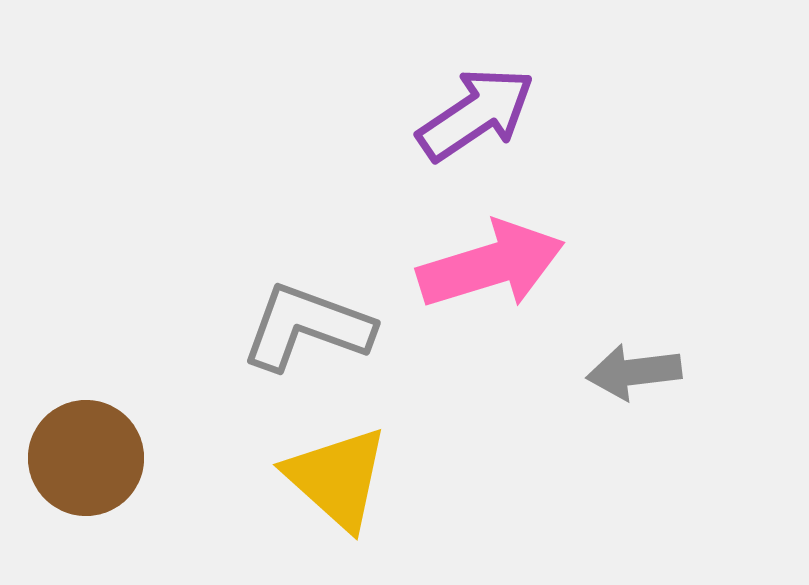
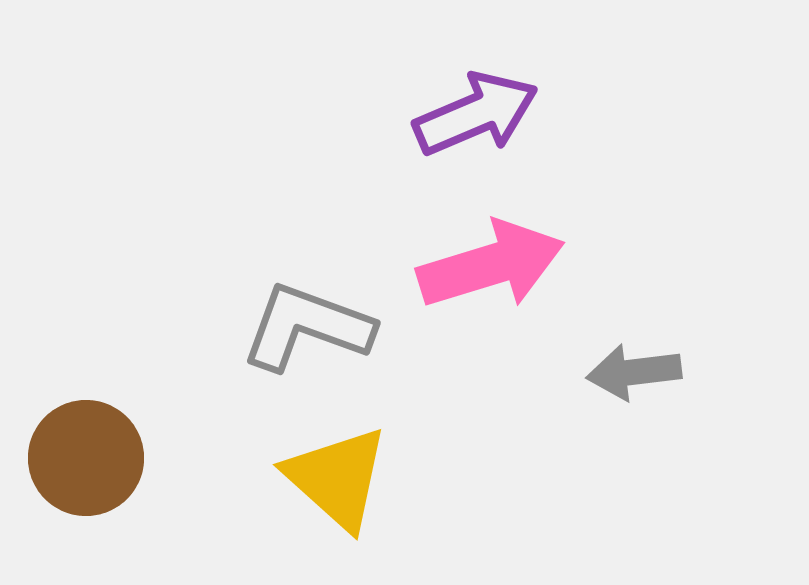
purple arrow: rotated 11 degrees clockwise
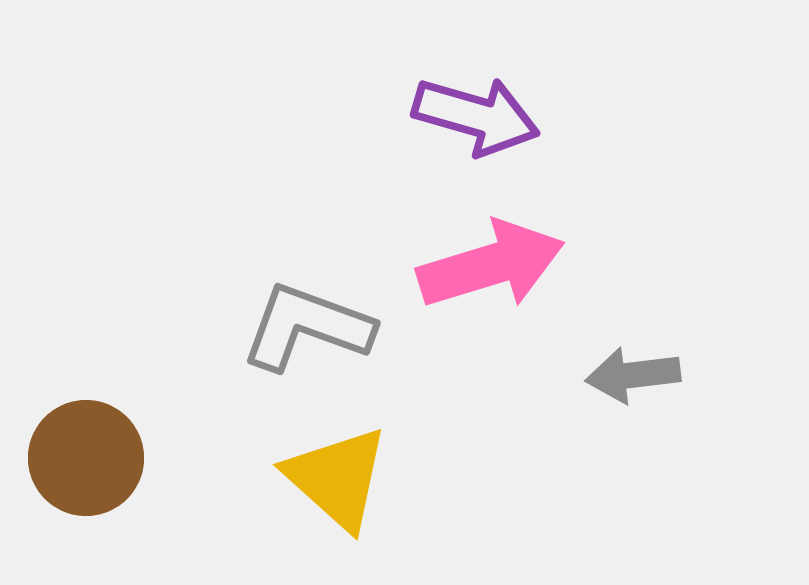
purple arrow: moved 2 px down; rotated 39 degrees clockwise
gray arrow: moved 1 px left, 3 px down
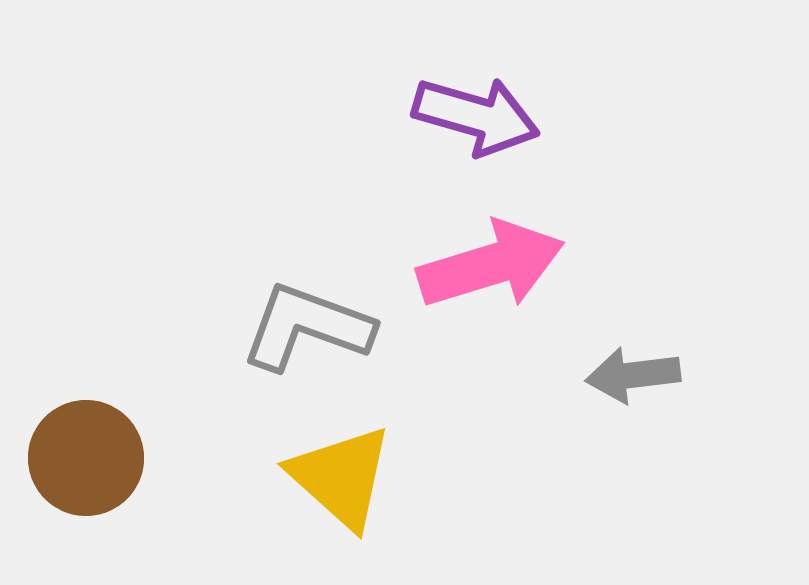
yellow triangle: moved 4 px right, 1 px up
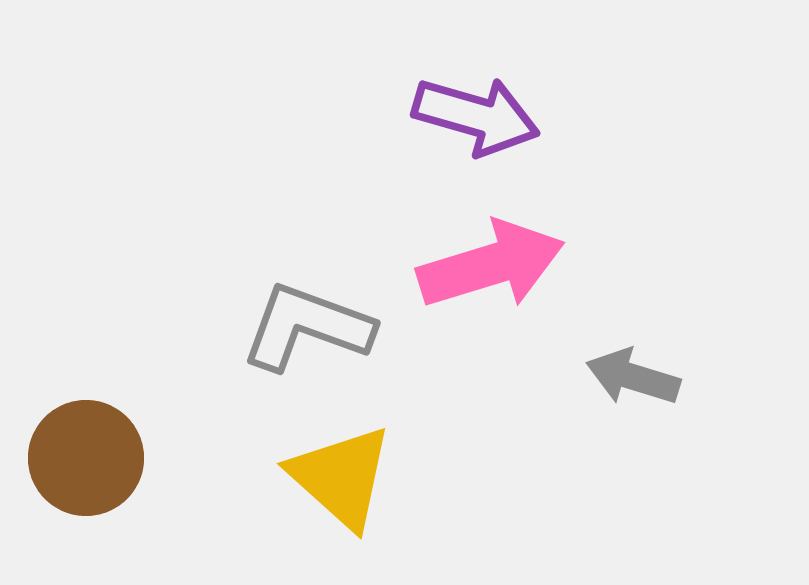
gray arrow: moved 2 px down; rotated 24 degrees clockwise
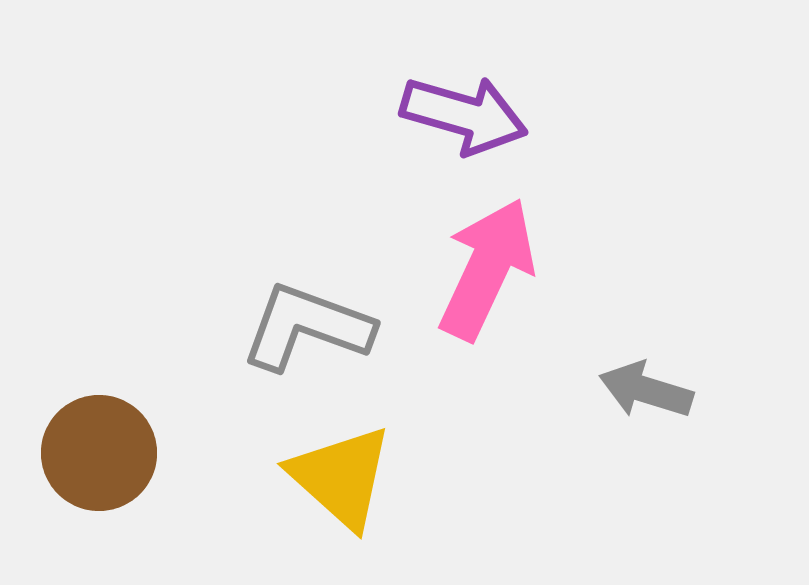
purple arrow: moved 12 px left, 1 px up
pink arrow: moved 4 px left, 4 px down; rotated 48 degrees counterclockwise
gray arrow: moved 13 px right, 13 px down
brown circle: moved 13 px right, 5 px up
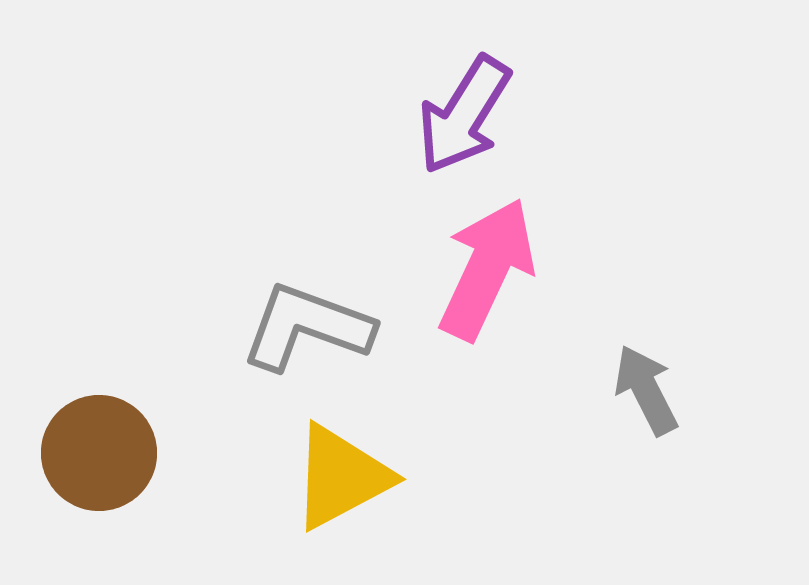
purple arrow: rotated 106 degrees clockwise
gray arrow: rotated 46 degrees clockwise
yellow triangle: rotated 50 degrees clockwise
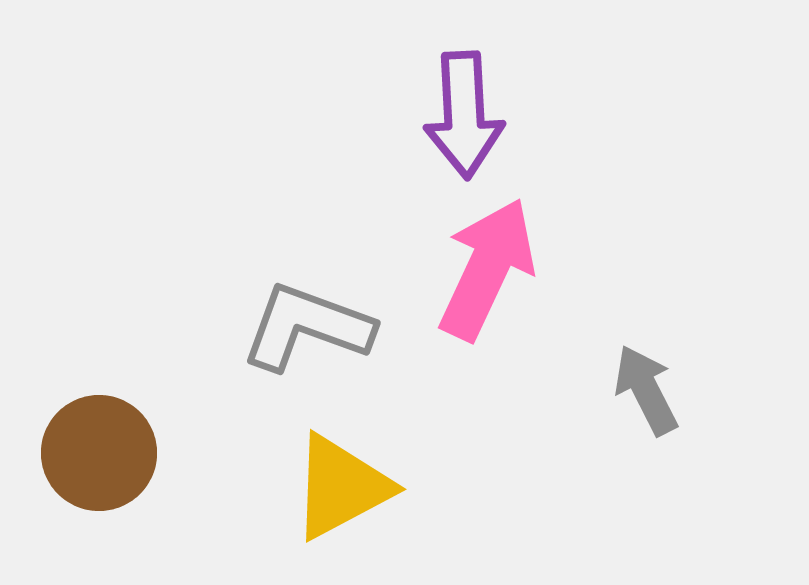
purple arrow: rotated 35 degrees counterclockwise
yellow triangle: moved 10 px down
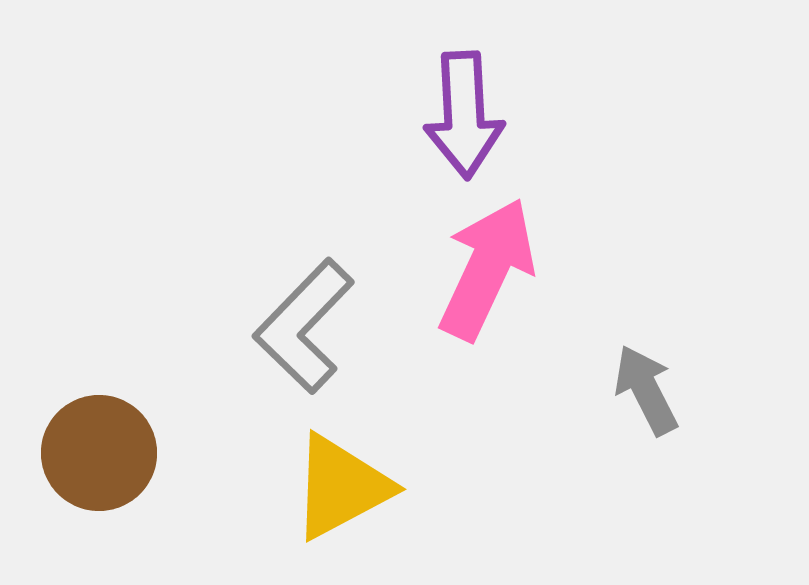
gray L-shape: moved 3 px left, 1 px up; rotated 66 degrees counterclockwise
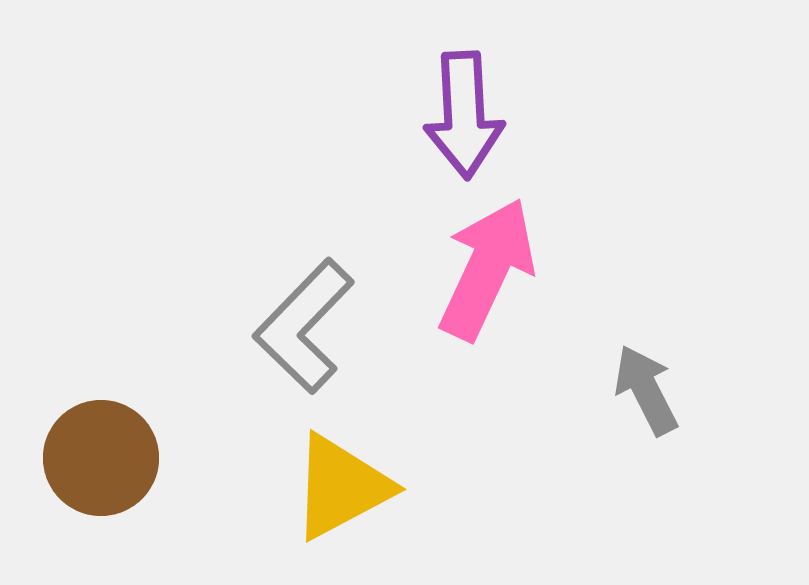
brown circle: moved 2 px right, 5 px down
